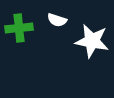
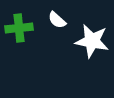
white semicircle: rotated 24 degrees clockwise
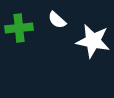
white star: moved 1 px right
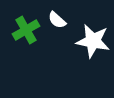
green cross: moved 7 px right, 2 px down; rotated 24 degrees counterclockwise
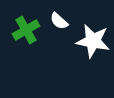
white semicircle: moved 2 px right, 1 px down
